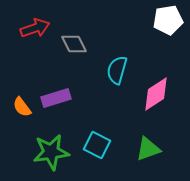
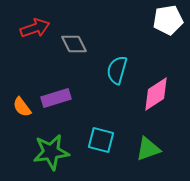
cyan square: moved 4 px right, 5 px up; rotated 12 degrees counterclockwise
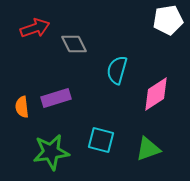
orange semicircle: rotated 30 degrees clockwise
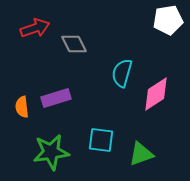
cyan semicircle: moved 5 px right, 3 px down
cyan square: rotated 8 degrees counterclockwise
green triangle: moved 7 px left, 5 px down
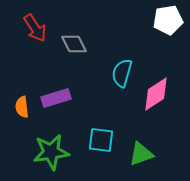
red arrow: rotated 76 degrees clockwise
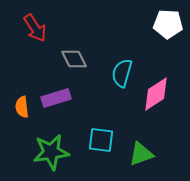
white pentagon: moved 4 px down; rotated 12 degrees clockwise
gray diamond: moved 15 px down
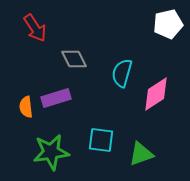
white pentagon: rotated 16 degrees counterclockwise
orange semicircle: moved 4 px right
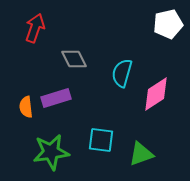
red arrow: rotated 128 degrees counterclockwise
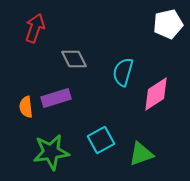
cyan semicircle: moved 1 px right, 1 px up
cyan square: rotated 36 degrees counterclockwise
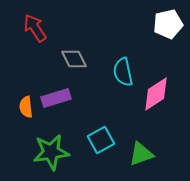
red arrow: rotated 52 degrees counterclockwise
cyan semicircle: rotated 28 degrees counterclockwise
